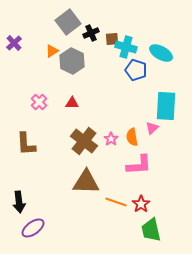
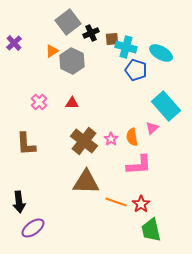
cyan rectangle: rotated 44 degrees counterclockwise
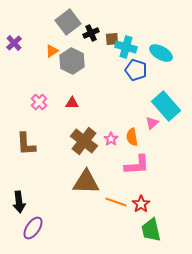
pink triangle: moved 5 px up
pink L-shape: moved 2 px left
purple ellipse: rotated 20 degrees counterclockwise
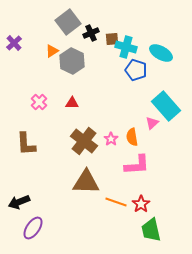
black arrow: rotated 75 degrees clockwise
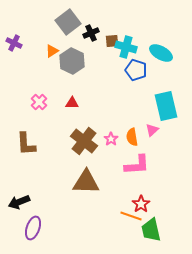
brown square: moved 2 px down
purple cross: rotated 21 degrees counterclockwise
cyan rectangle: rotated 28 degrees clockwise
pink triangle: moved 7 px down
orange line: moved 15 px right, 14 px down
purple ellipse: rotated 15 degrees counterclockwise
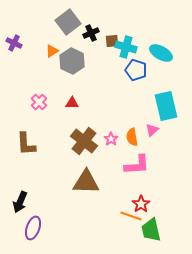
black arrow: moved 1 px right; rotated 45 degrees counterclockwise
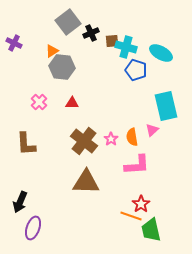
gray hexagon: moved 10 px left, 6 px down; rotated 20 degrees counterclockwise
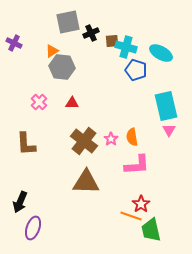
gray square: rotated 25 degrees clockwise
pink triangle: moved 17 px right; rotated 16 degrees counterclockwise
